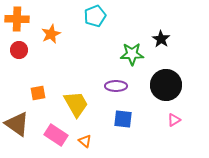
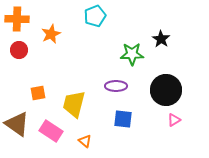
black circle: moved 5 px down
yellow trapezoid: moved 2 px left; rotated 136 degrees counterclockwise
pink rectangle: moved 5 px left, 4 px up
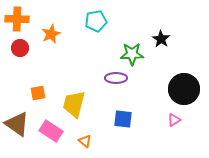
cyan pentagon: moved 1 px right, 5 px down; rotated 10 degrees clockwise
red circle: moved 1 px right, 2 px up
purple ellipse: moved 8 px up
black circle: moved 18 px right, 1 px up
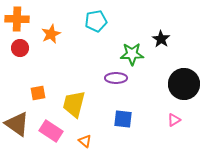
black circle: moved 5 px up
